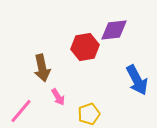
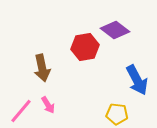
purple diamond: moved 1 px right; rotated 44 degrees clockwise
pink arrow: moved 10 px left, 8 px down
yellow pentagon: moved 28 px right; rotated 25 degrees clockwise
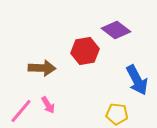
purple diamond: moved 1 px right
red hexagon: moved 4 px down
brown arrow: rotated 76 degrees counterclockwise
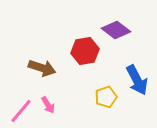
brown arrow: rotated 16 degrees clockwise
yellow pentagon: moved 11 px left, 17 px up; rotated 25 degrees counterclockwise
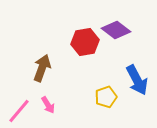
red hexagon: moved 9 px up
brown arrow: rotated 88 degrees counterclockwise
pink line: moved 2 px left
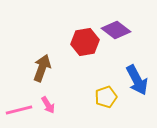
pink line: moved 1 px up; rotated 36 degrees clockwise
